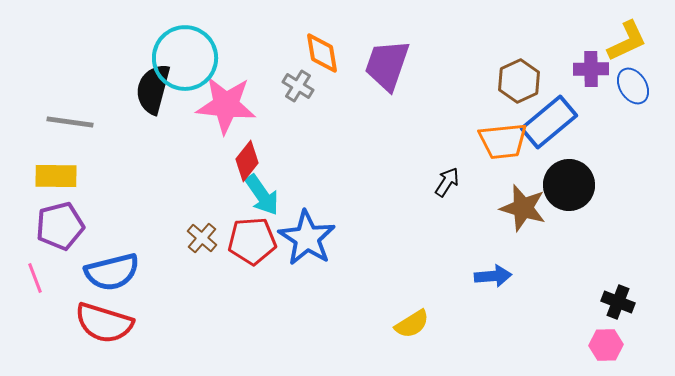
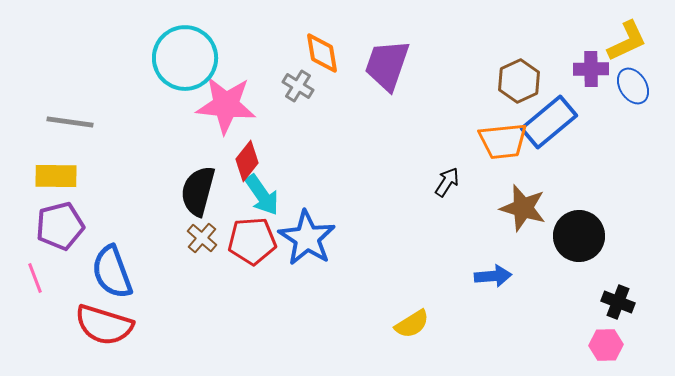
black semicircle: moved 45 px right, 102 px down
black circle: moved 10 px right, 51 px down
blue semicircle: rotated 84 degrees clockwise
red semicircle: moved 2 px down
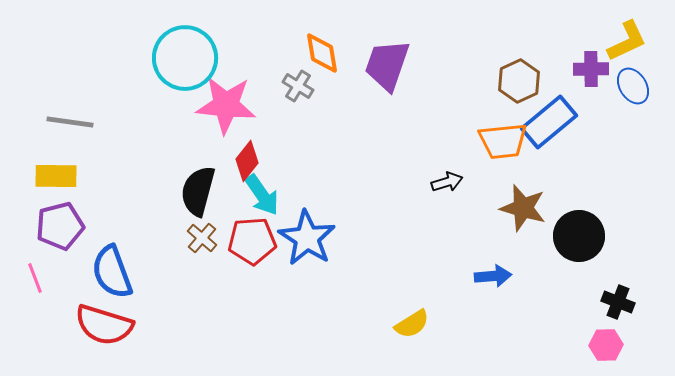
black arrow: rotated 40 degrees clockwise
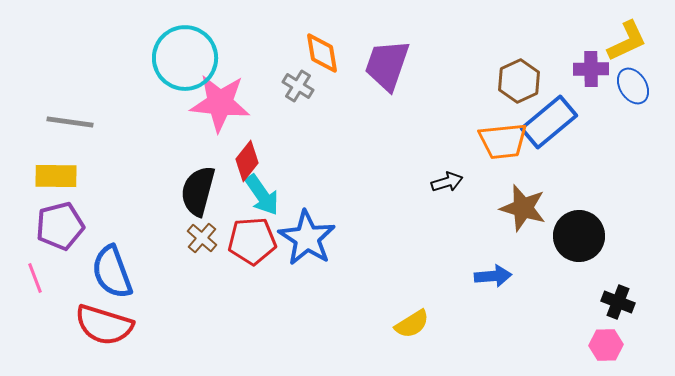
pink star: moved 6 px left, 2 px up
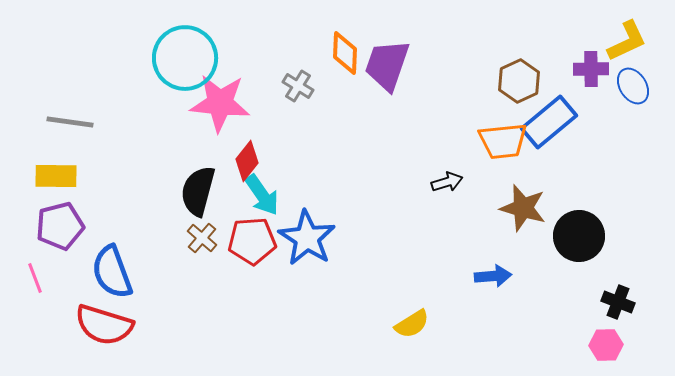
orange diamond: moved 23 px right; rotated 12 degrees clockwise
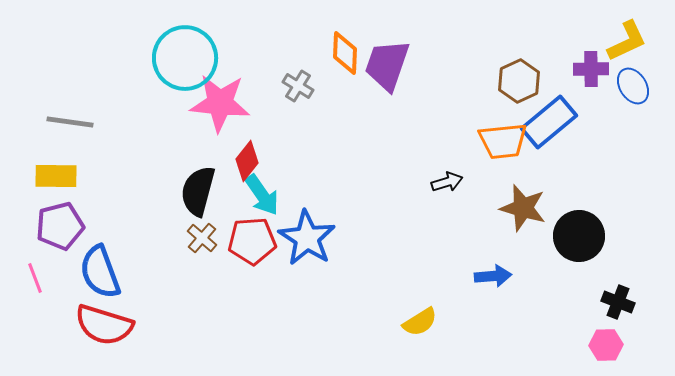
blue semicircle: moved 12 px left
yellow semicircle: moved 8 px right, 2 px up
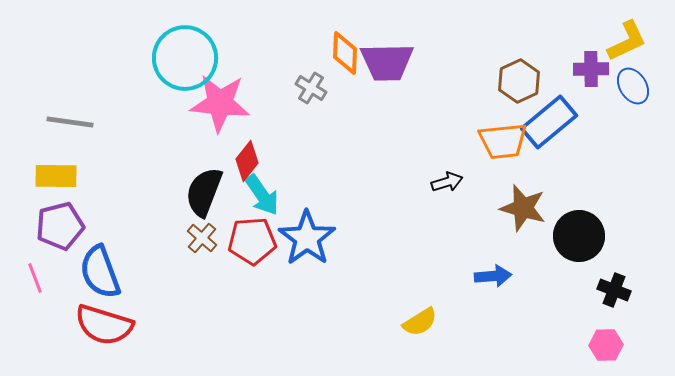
purple trapezoid: moved 3 px up; rotated 110 degrees counterclockwise
gray cross: moved 13 px right, 2 px down
black semicircle: moved 6 px right, 1 px down; rotated 6 degrees clockwise
blue star: rotated 4 degrees clockwise
black cross: moved 4 px left, 12 px up
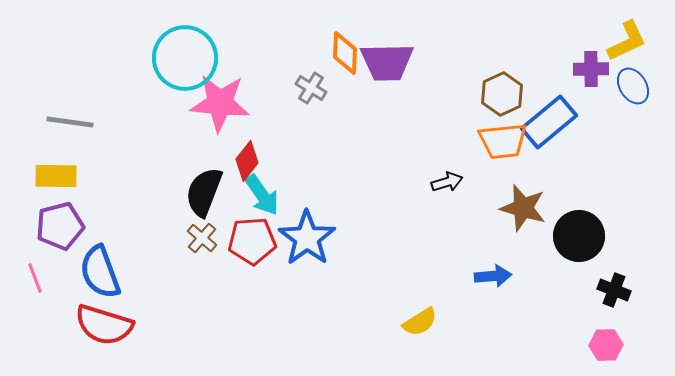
brown hexagon: moved 17 px left, 13 px down
